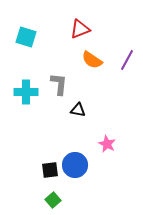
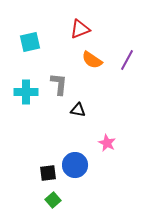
cyan square: moved 4 px right, 5 px down; rotated 30 degrees counterclockwise
pink star: moved 1 px up
black square: moved 2 px left, 3 px down
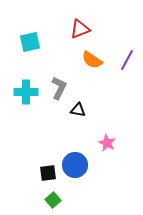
gray L-shape: moved 4 px down; rotated 20 degrees clockwise
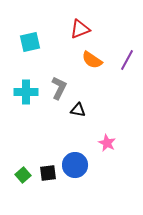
green square: moved 30 px left, 25 px up
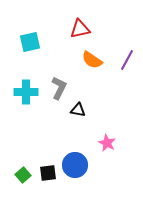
red triangle: rotated 10 degrees clockwise
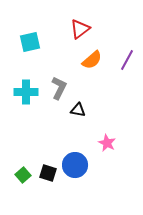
red triangle: rotated 25 degrees counterclockwise
orange semicircle: rotated 75 degrees counterclockwise
black square: rotated 24 degrees clockwise
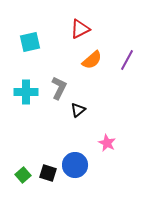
red triangle: rotated 10 degrees clockwise
black triangle: rotated 49 degrees counterclockwise
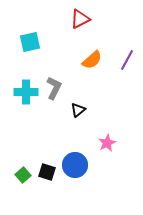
red triangle: moved 10 px up
gray L-shape: moved 5 px left
pink star: rotated 18 degrees clockwise
black square: moved 1 px left, 1 px up
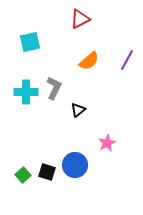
orange semicircle: moved 3 px left, 1 px down
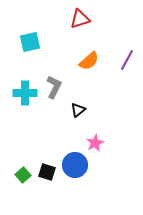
red triangle: rotated 10 degrees clockwise
gray L-shape: moved 1 px up
cyan cross: moved 1 px left, 1 px down
pink star: moved 12 px left
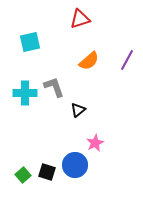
gray L-shape: rotated 45 degrees counterclockwise
